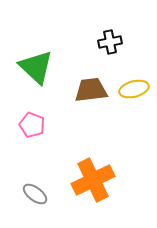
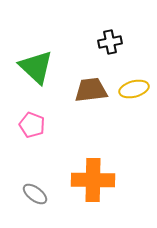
orange cross: rotated 27 degrees clockwise
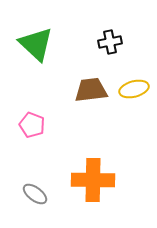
green triangle: moved 23 px up
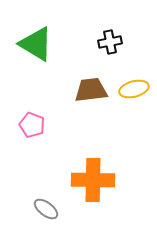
green triangle: rotated 12 degrees counterclockwise
gray ellipse: moved 11 px right, 15 px down
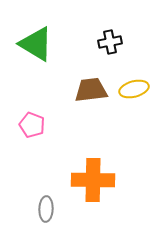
gray ellipse: rotated 55 degrees clockwise
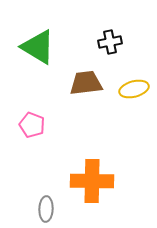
green triangle: moved 2 px right, 3 px down
brown trapezoid: moved 5 px left, 7 px up
orange cross: moved 1 px left, 1 px down
